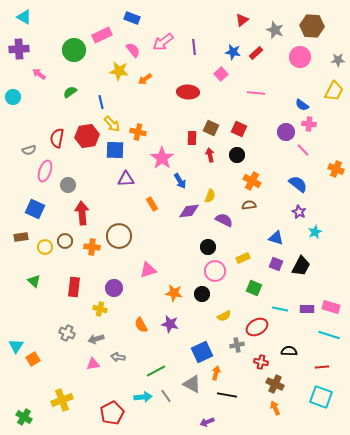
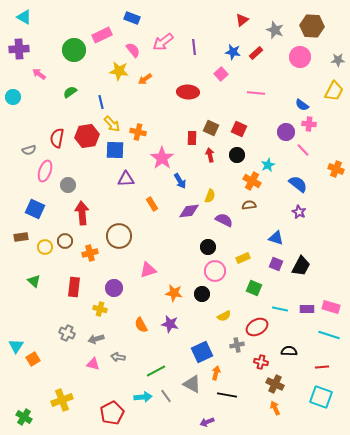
cyan star at (315, 232): moved 47 px left, 67 px up
orange cross at (92, 247): moved 2 px left, 6 px down; rotated 21 degrees counterclockwise
pink triangle at (93, 364): rotated 24 degrees clockwise
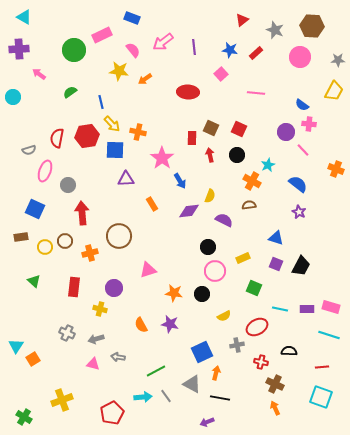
blue star at (233, 52): moved 3 px left, 2 px up
black line at (227, 395): moved 7 px left, 3 px down
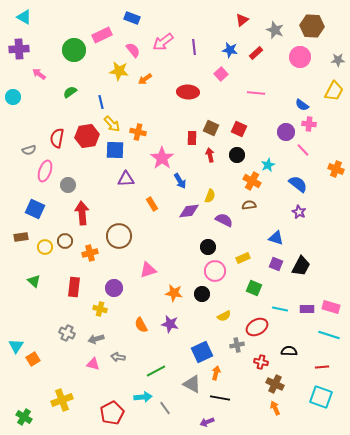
gray line at (166, 396): moved 1 px left, 12 px down
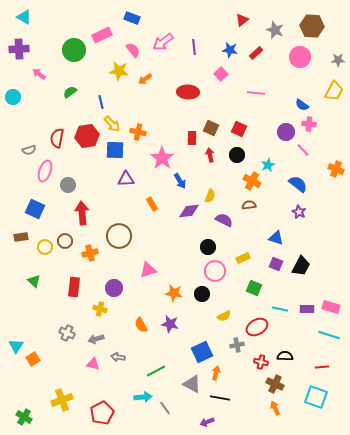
black semicircle at (289, 351): moved 4 px left, 5 px down
cyan square at (321, 397): moved 5 px left
red pentagon at (112, 413): moved 10 px left
